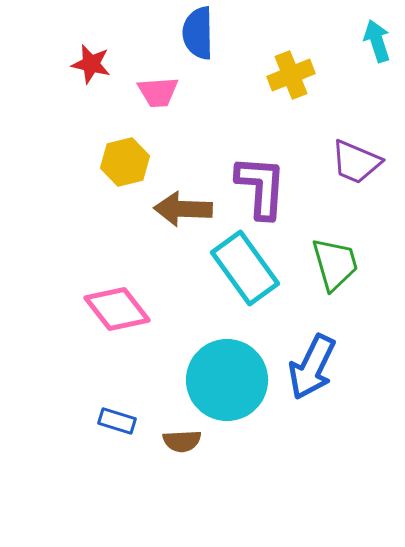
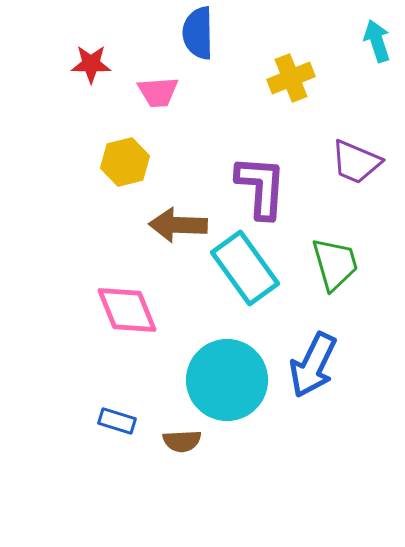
red star: rotated 12 degrees counterclockwise
yellow cross: moved 3 px down
brown arrow: moved 5 px left, 16 px down
pink diamond: moved 10 px right, 1 px down; rotated 16 degrees clockwise
blue arrow: moved 1 px right, 2 px up
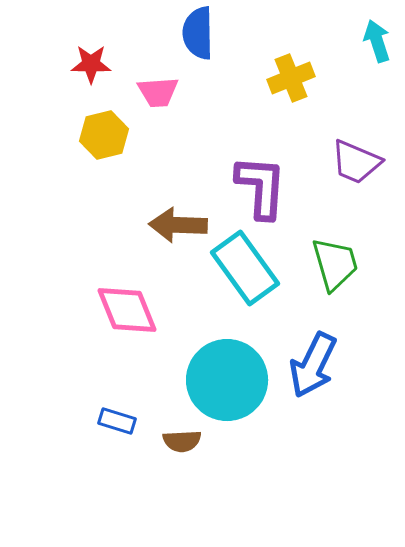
yellow hexagon: moved 21 px left, 27 px up
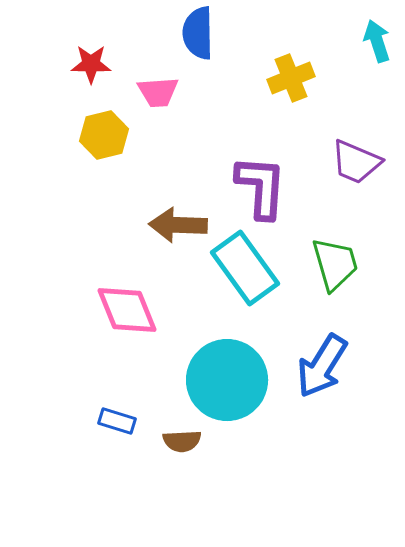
blue arrow: moved 9 px right, 1 px down; rotated 6 degrees clockwise
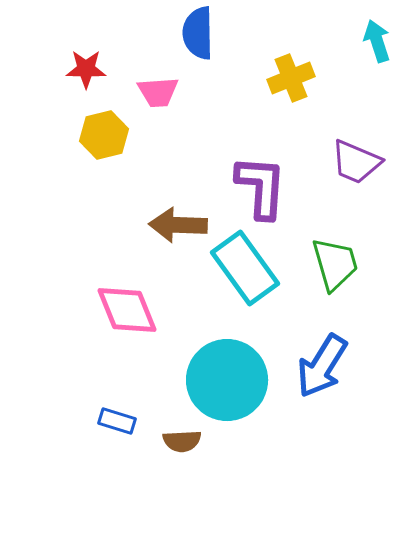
red star: moved 5 px left, 5 px down
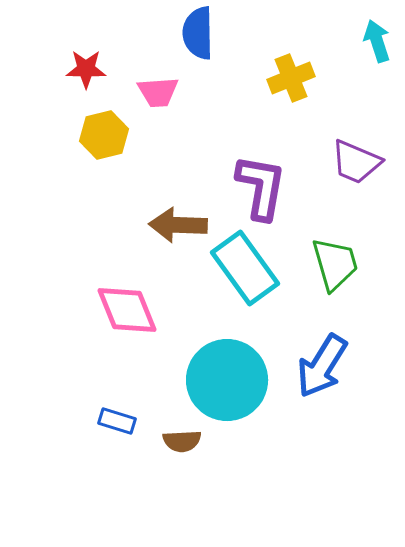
purple L-shape: rotated 6 degrees clockwise
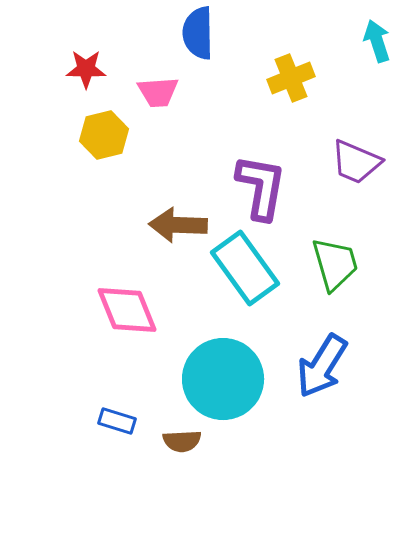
cyan circle: moved 4 px left, 1 px up
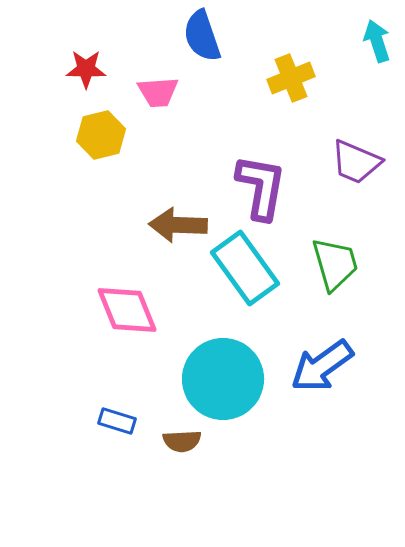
blue semicircle: moved 4 px right, 3 px down; rotated 18 degrees counterclockwise
yellow hexagon: moved 3 px left
blue arrow: rotated 22 degrees clockwise
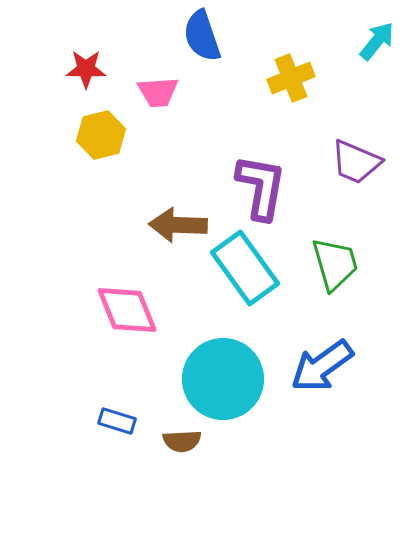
cyan arrow: rotated 57 degrees clockwise
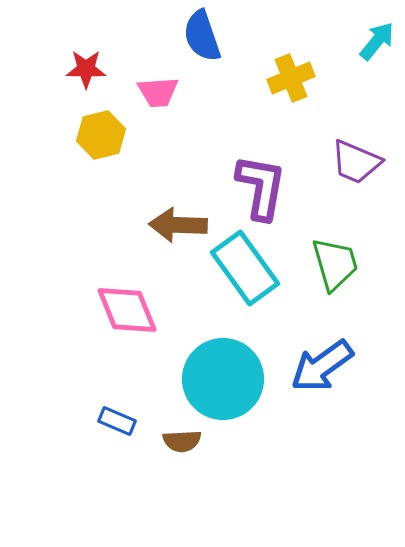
blue rectangle: rotated 6 degrees clockwise
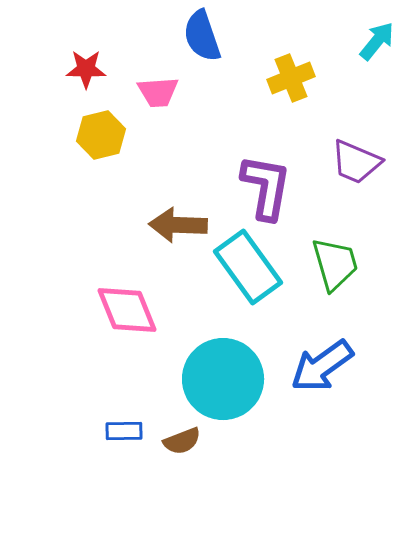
purple L-shape: moved 5 px right
cyan rectangle: moved 3 px right, 1 px up
blue rectangle: moved 7 px right, 10 px down; rotated 24 degrees counterclockwise
brown semicircle: rotated 18 degrees counterclockwise
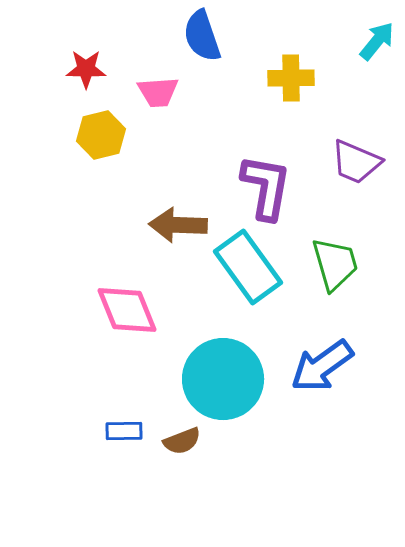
yellow cross: rotated 21 degrees clockwise
